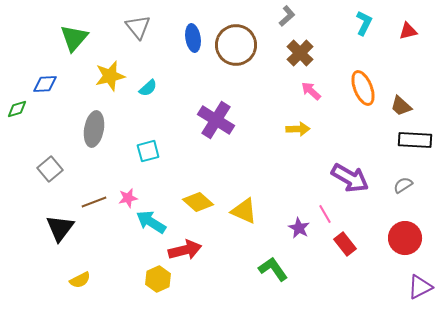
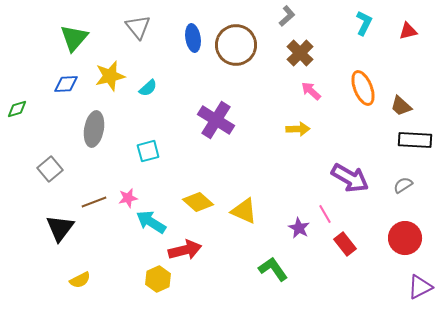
blue diamond: moved 21 px right
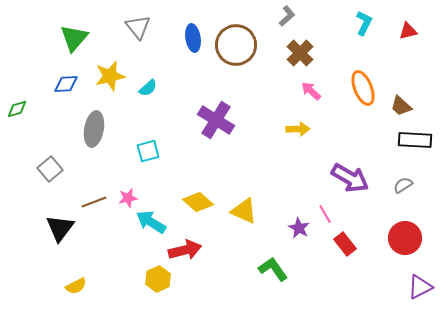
yellow semicircle: moved 4 px left, 6 px down
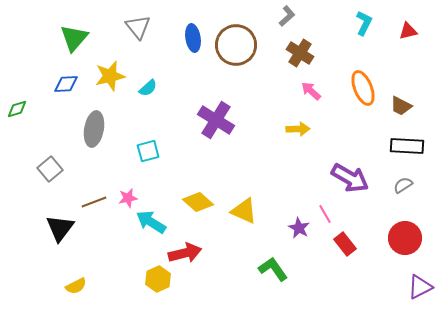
brown cross: rotated 12 degrees counterclockwise
brown trapezoid: rotated 15 degrees counterclockwise
black rectangle: moved 8 px left, 6 px down
red arrow: moved 3 px down
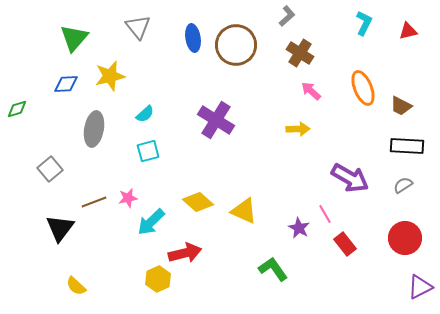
cyan semicircle: moved 3 px left, 26 px down
cyan arrow: rotated 76 degrees counterclockwise
yellow semicircle: rotated 70 degrees clockwise
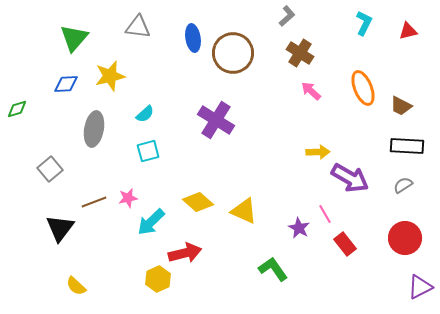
gray triangle: rotated 44 degrees counterclockwise
brown circle: moved 3 px left, 8 px down
yellow arrow: moved 20 px right, 23 px down
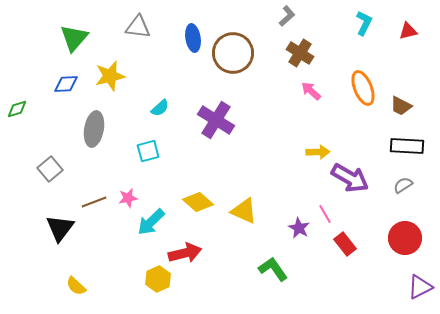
cyan semicircle: moved 15 px right, 6 px up
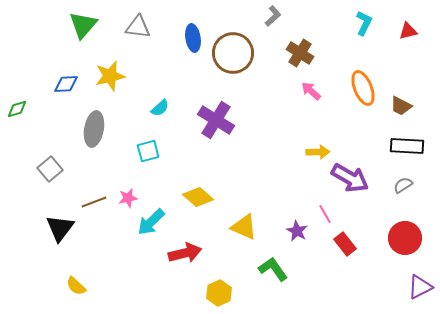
gray L-shape: moved 14 px left
green triangle: moved 9 px right, 13 px up
yellow diamond: moved 5 px up
yellow triangle: moved 16 px down
purple star: moved 2 px left, 3 px down
yellow hexagon: moved 61 px right, 14 px down
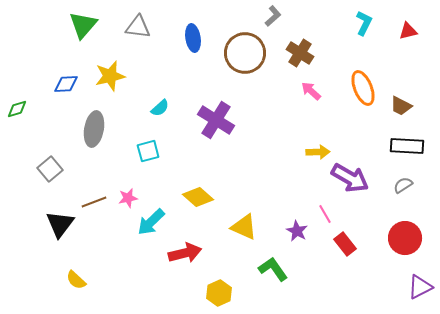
brown circle: moved 12 px right
black triangle: moved 4 px up
yellow semicircle: moved 6 px up
